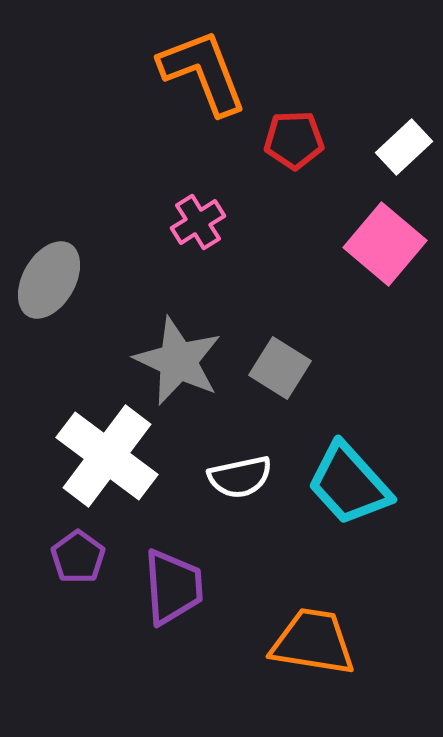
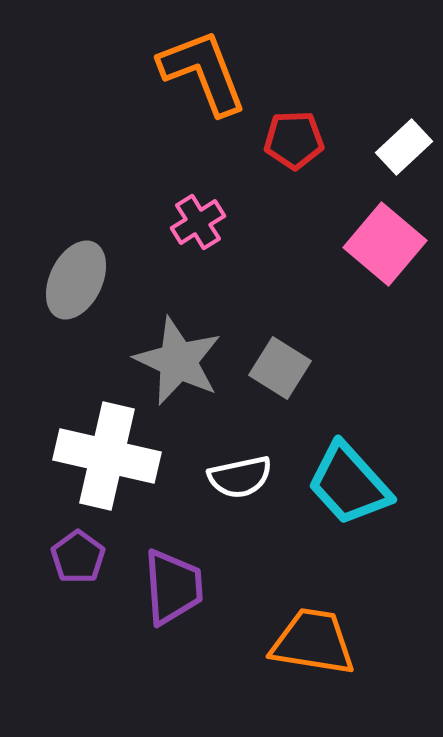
gray ellipse: moved 27 px right; rotated 4 degrees counterclockwise
white cross: rotated 24 degrees counterclockwise
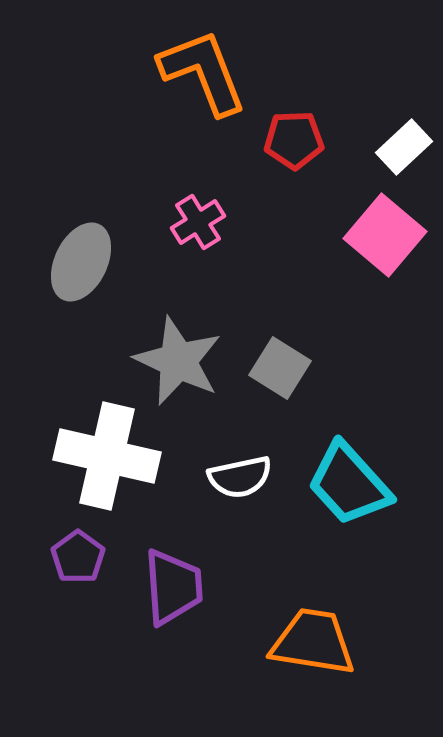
pink square: moved 9 px up
gray ellipse: moved 5 px right, 18 px up
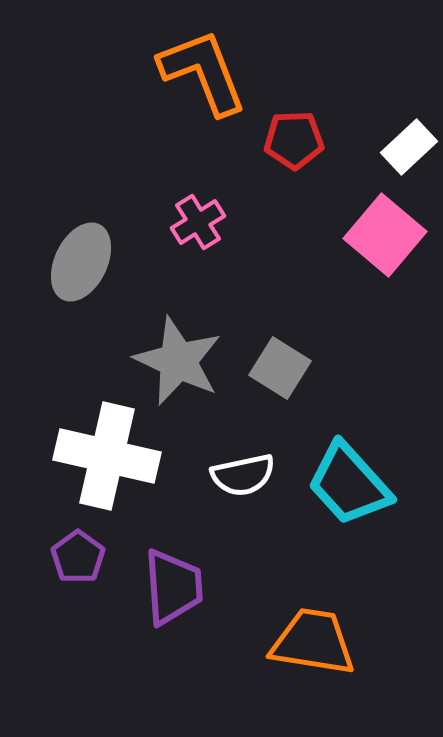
white rectangle: moved 5 px right
white semicircle: moved 3 px right, 2 px up
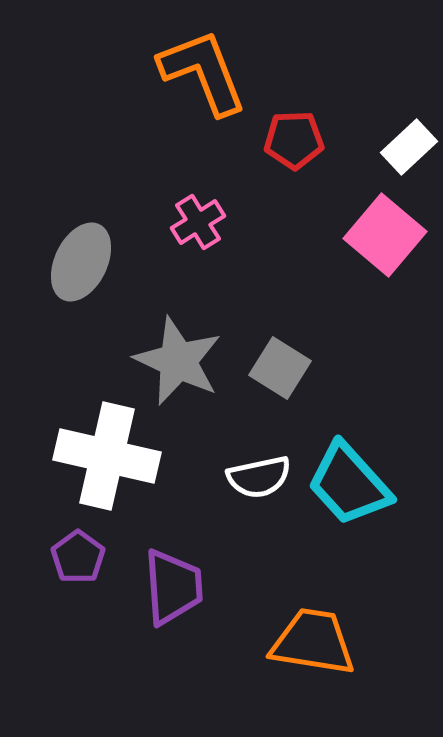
white semicircle: moved 16 px right, 2 px down
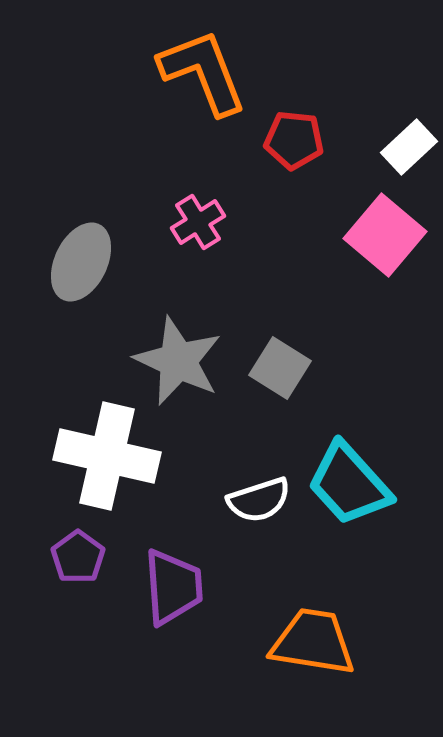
red pentagon: rotated 8 degrees clockwise
white semicircle: moved 23 px down; rotated 6 degrees counterclockwise
